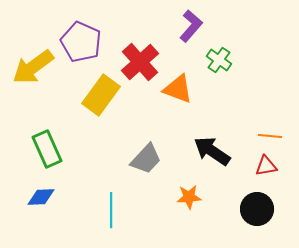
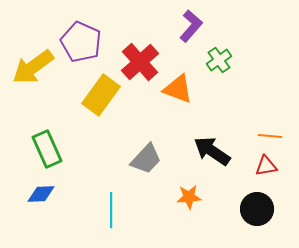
green cross: rotated 20 degrees clockwise
blue diamond: moved 3 px up
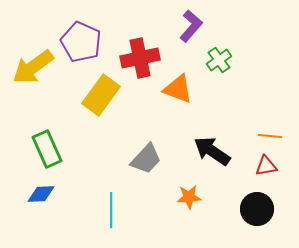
red cross: moved 4 px up; rotated 30 degrees clockwise
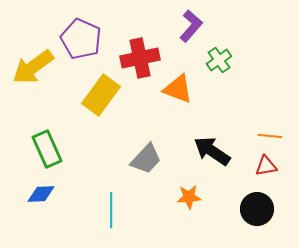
purple pentagon: moved 3 px up
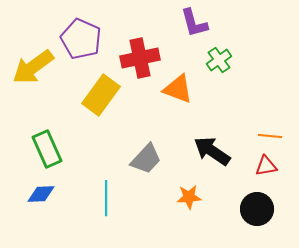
purple L-shape: moved 3 px right, 3 px up; rotated 124 degrees clockwise
cyan line: moved 5 px left, 12 px up
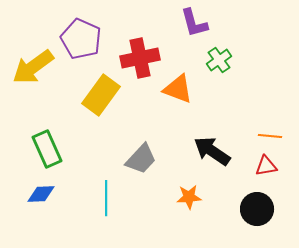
gray trapezoid: moved 5 px left
